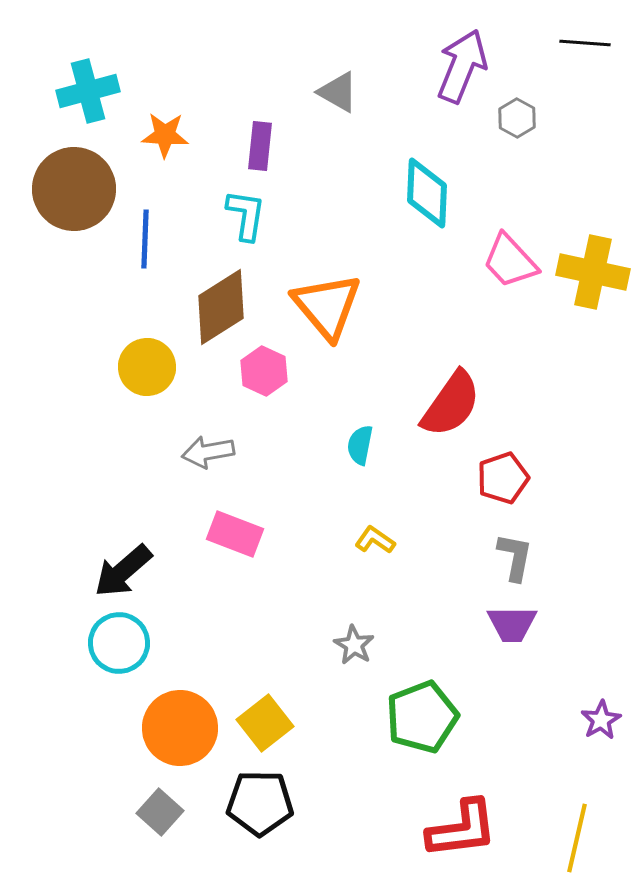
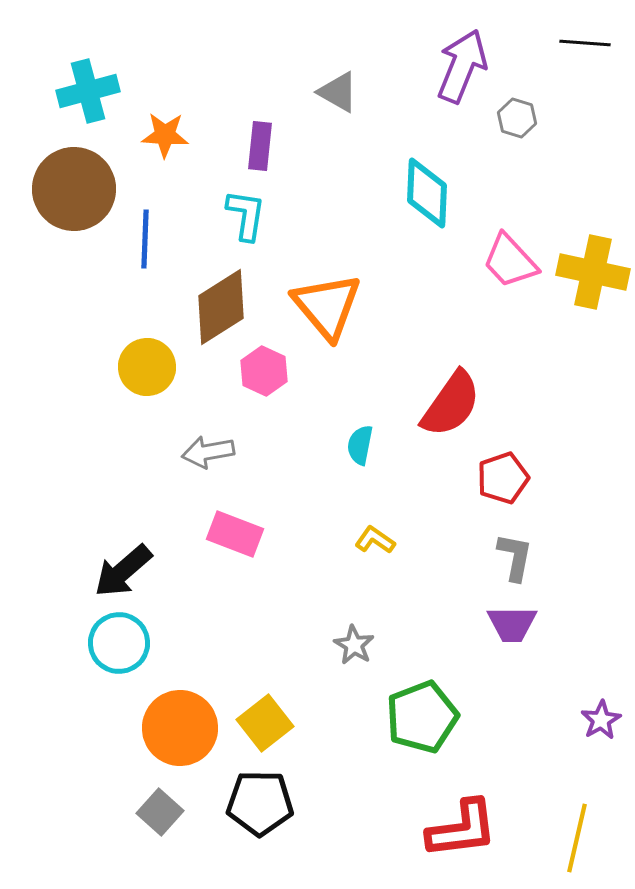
gray hexagon: rotated 12 degrees counterclockwise
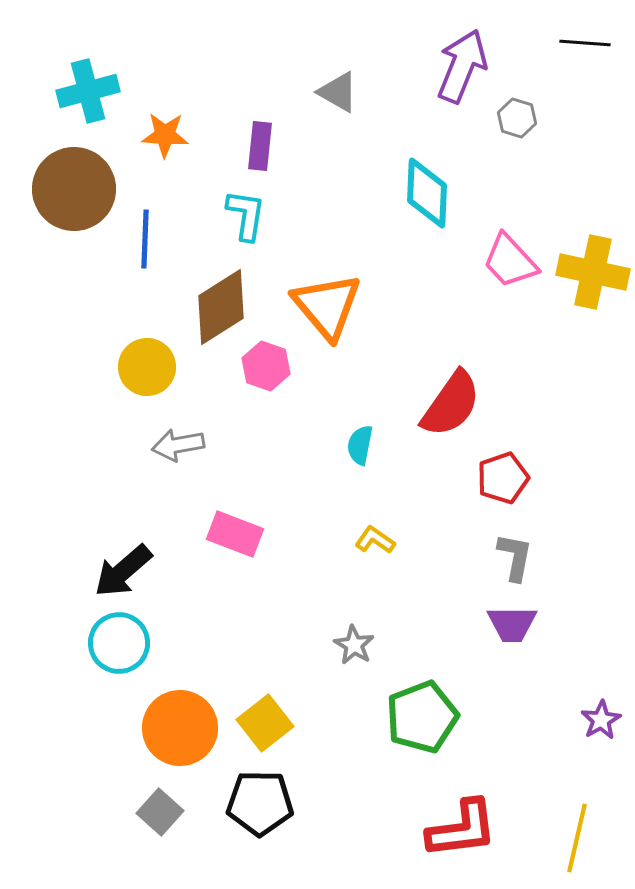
pink hexagon: moved 2 px right, 5 px up; rotated 6 degrees counterclockwise
gray arrow: moved 30 px left, 7 px up
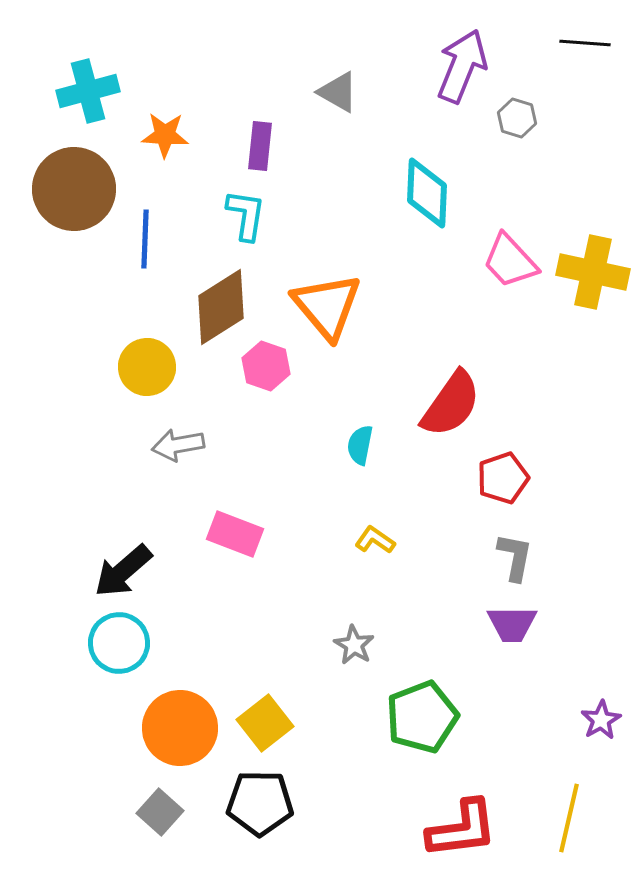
yellow line: moved 8 px left, 20 px up
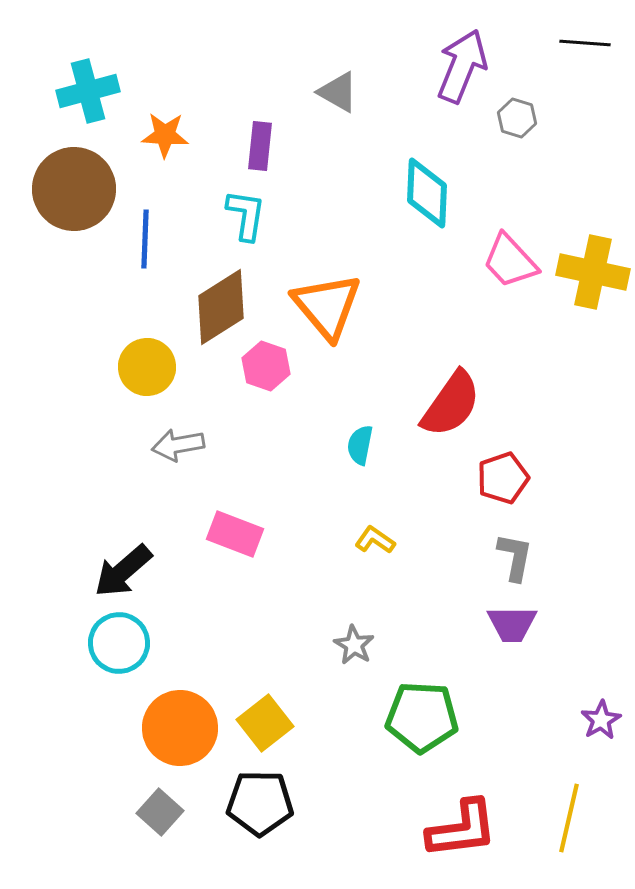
green pentagon: rotated 24 degrees clockwise
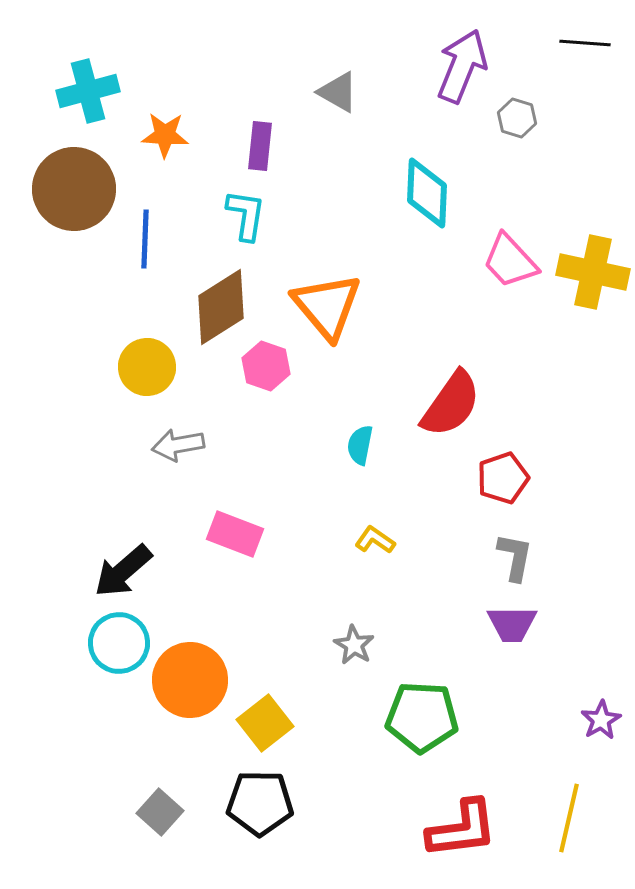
orange circle: moved 10 px right, 48 px up
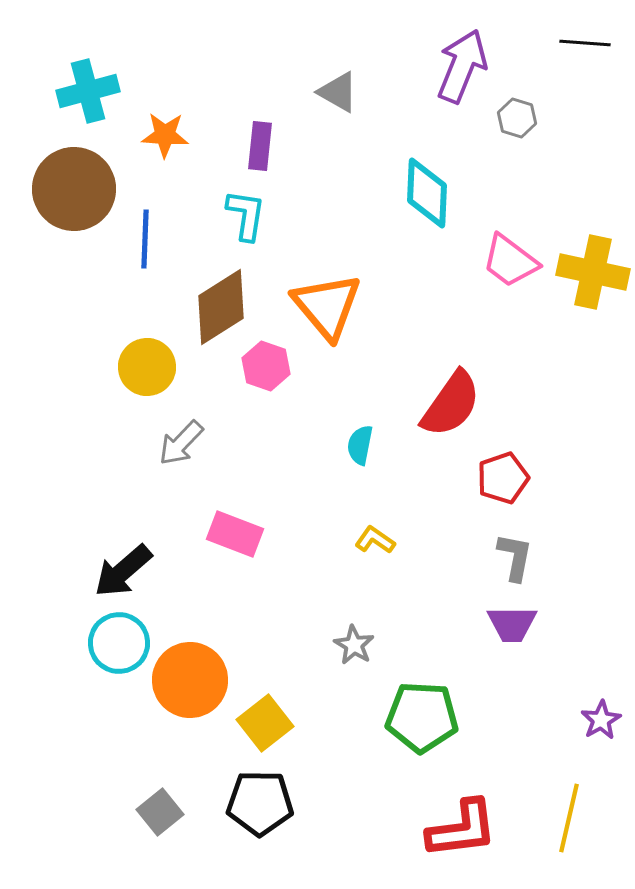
pink trapezoid: rotated 10 degrees counterclockwise
gray arrow: moved 3 px right, 2 px up; rotated 36 degrees counterclockwise
gray square: rotated 9 degrees clockwise
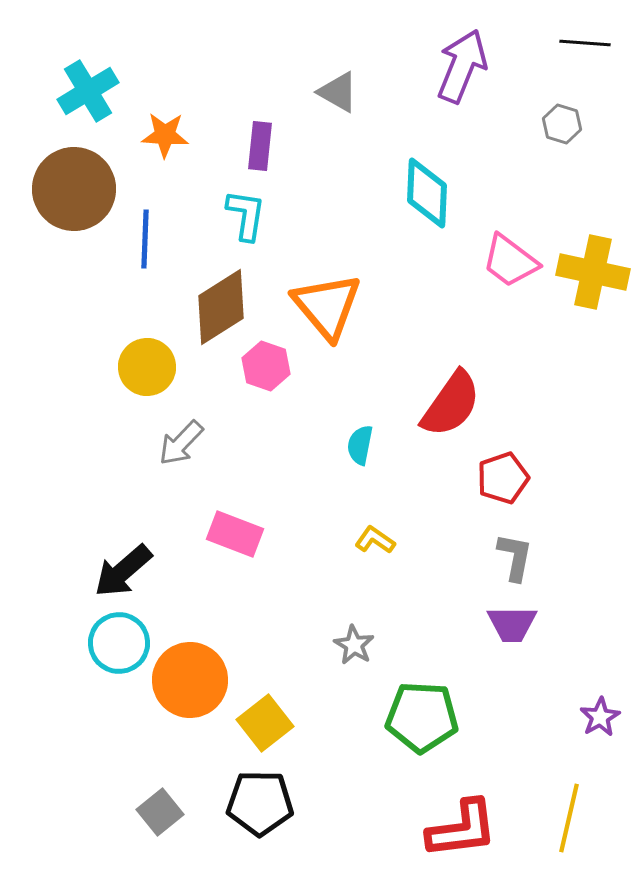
cyan cross: rotated 16 degrees counterclockwise
gray hexagon: moved 45 px right, 6 px down
purple star: moved 1 px left, 3 px up
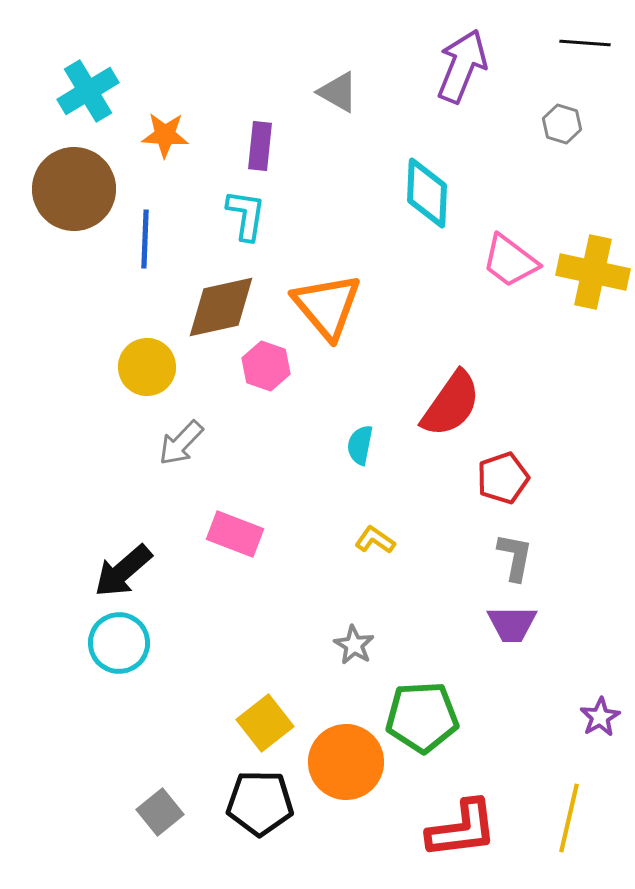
brown diamond: rotated 20 degrees clockwise
orange circle: moved 156 px right, 82 px down
green pentagon: rotated 6 degrees counterclockwise
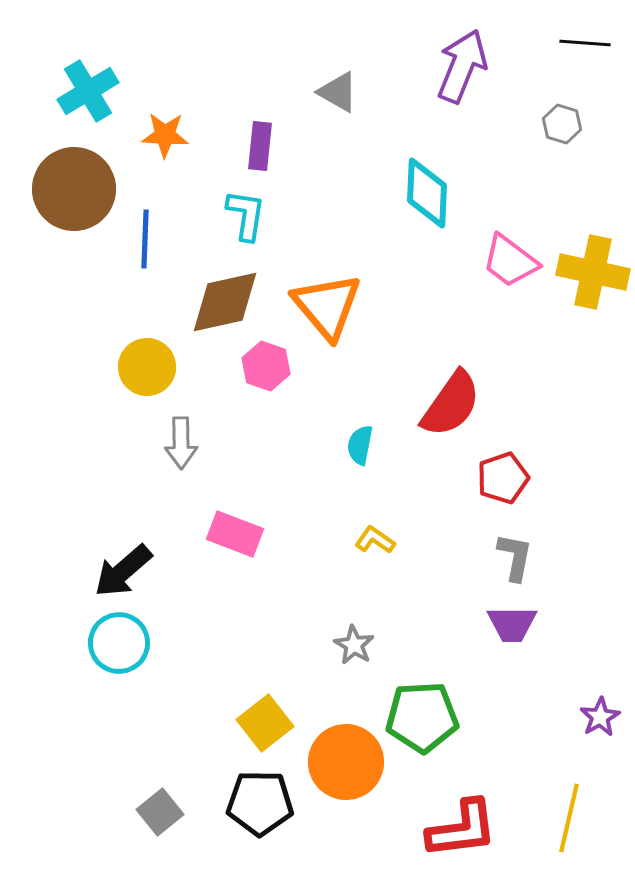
brown diamond: moved 4 px right, 5 px up
gray arrow: rotated 45 degrees counterclockwise
